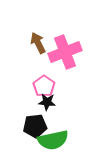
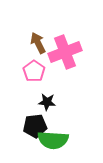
pink pentagon: moved 10 px left, 15 px up
green semicircle: rotated 16 degrees clockwise
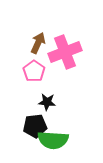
brown arrow: rotated 50 degrees clockwise
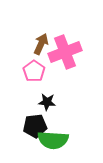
brown arrow: moved 3 px right, 1 px down
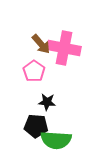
brown arrow: rotated 115 degrees clockwise
pink cross: moved 1 px left, 4 px up; rotated 32 degrees clockwise
black pentagon: moved 1 px right; rotated 10 degrees clockwise
green semicircle: moved 3 px right
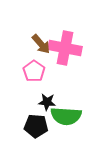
pink cross: moved 1 px right
green semicircle: moved 10 px right, 24 px up
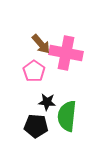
pink cross: moved 1 px right, 5 px down
green semicircle: moved 1 px right; rotated 92 degrees clockwise
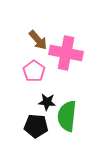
brown arrow: moved 3 px left, 4 px up
